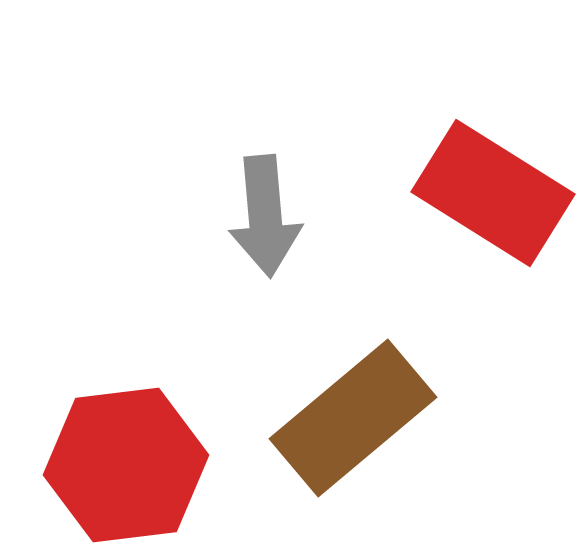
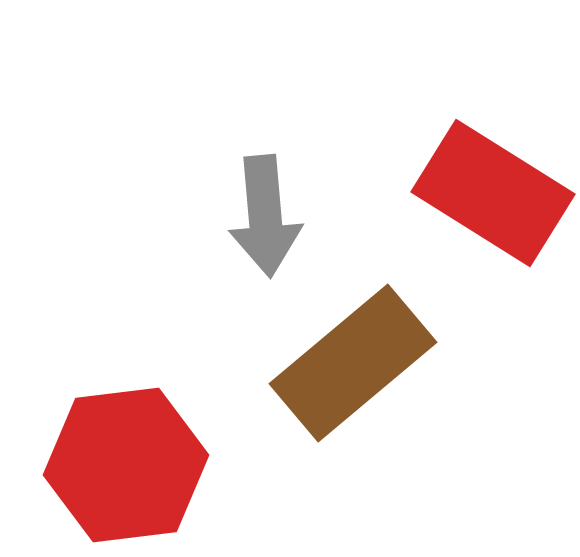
brown rectangle: moved 55 px up
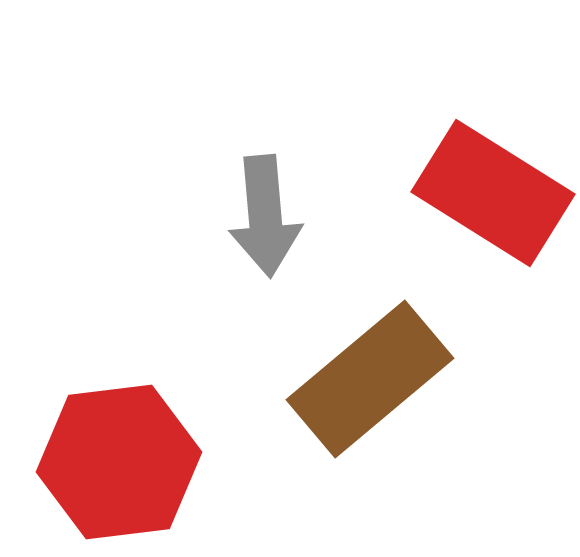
brown rectangle: moved 17 px right, 16 px down
red hexagon: moved 7 px left, 3 px up
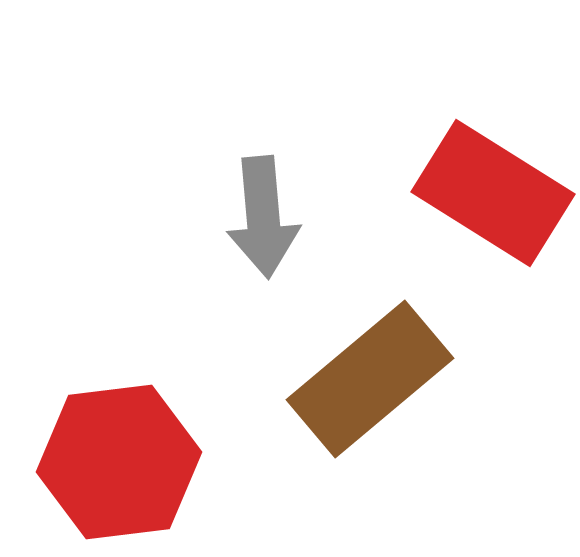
gray arrow: moved 2 px left, 1 px down
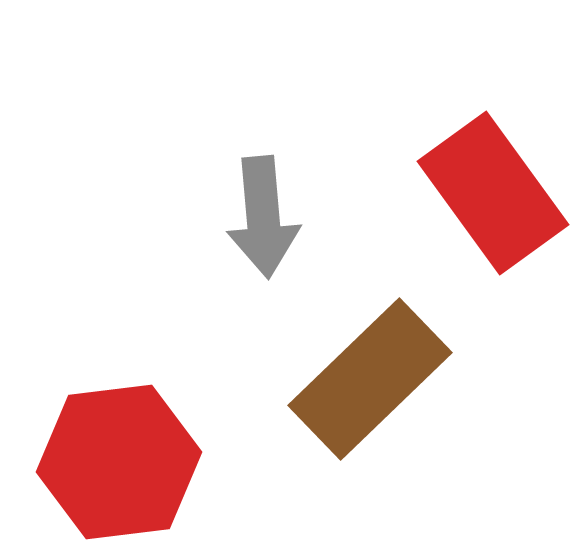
red rectangle: rotated 22 degrees clockwise
brown rectangle: rotated 4 degrees counterclockwise
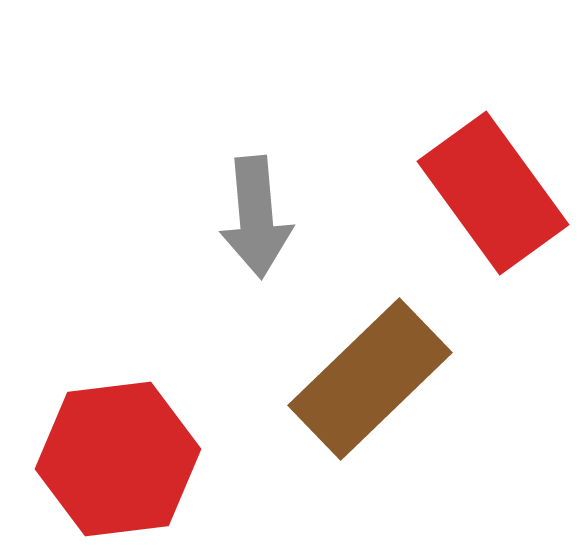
gray arrow: moved 7 px left
red hexagon: moved 1 px left, 3 px up
